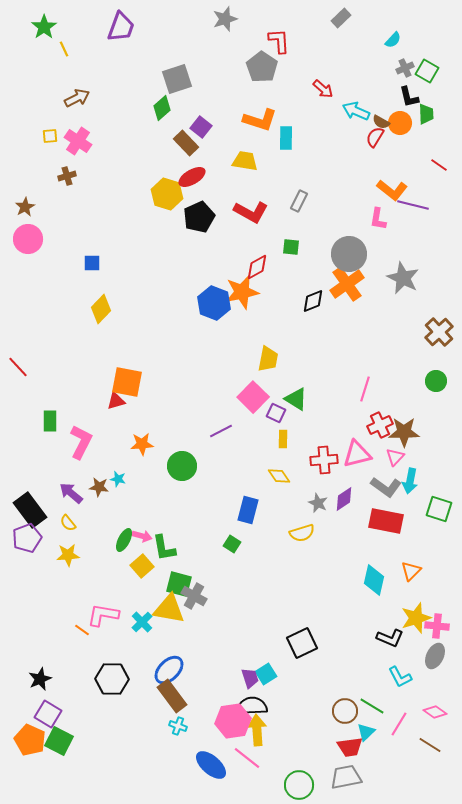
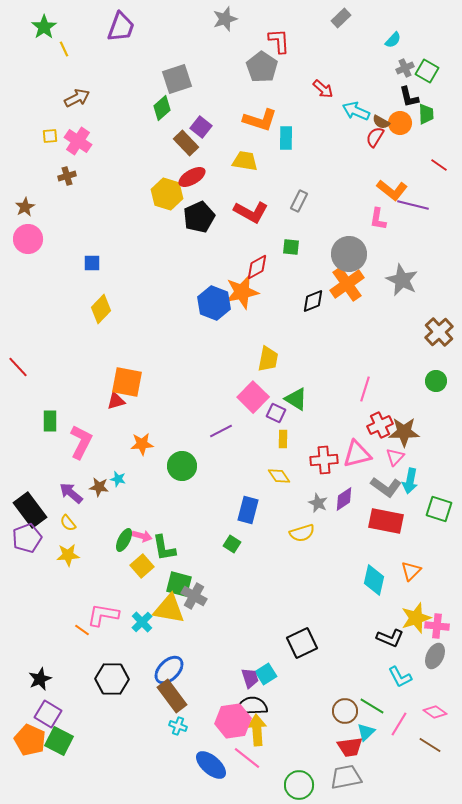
gray star at (403, 278): moved 1 px left, 2 px down
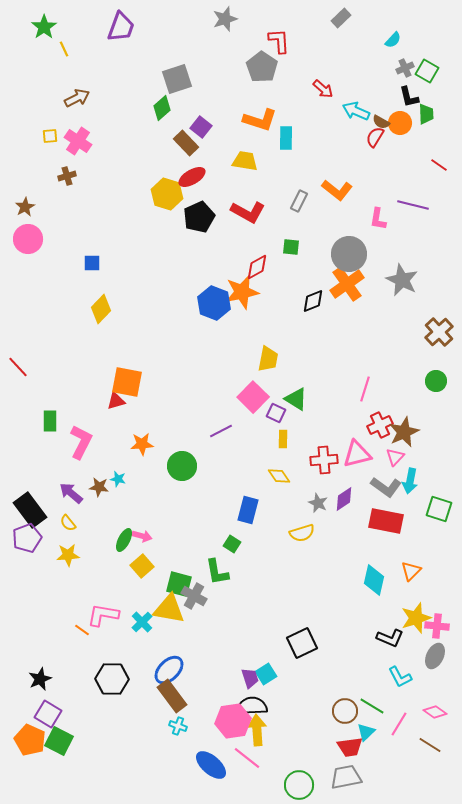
orange L-shape at (392, 190): moved 55 px left
red L-shape at (251, 212): moved 3 px left
brown star at (404, 432): rotated 24 degrees counterclockwise
green L-shape at (164, 548): moved 53 px right, 24 px down
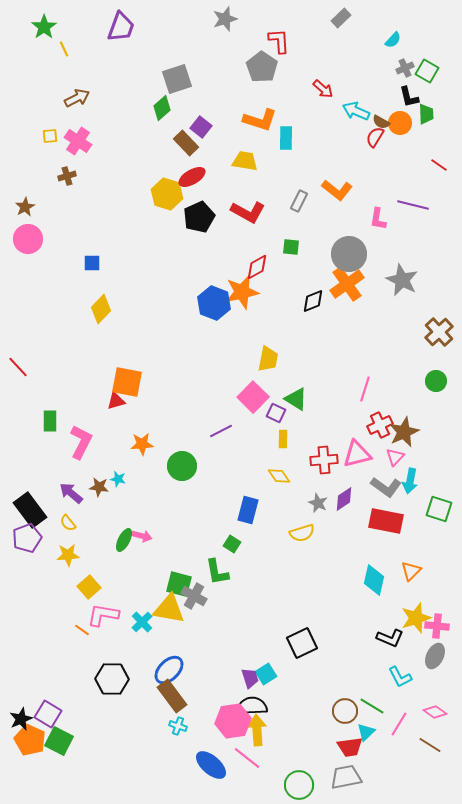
yellow square at (142, 566): moved 53 px left, 21 px down
black star at (40, 679): moved 19 px left, 40 px down
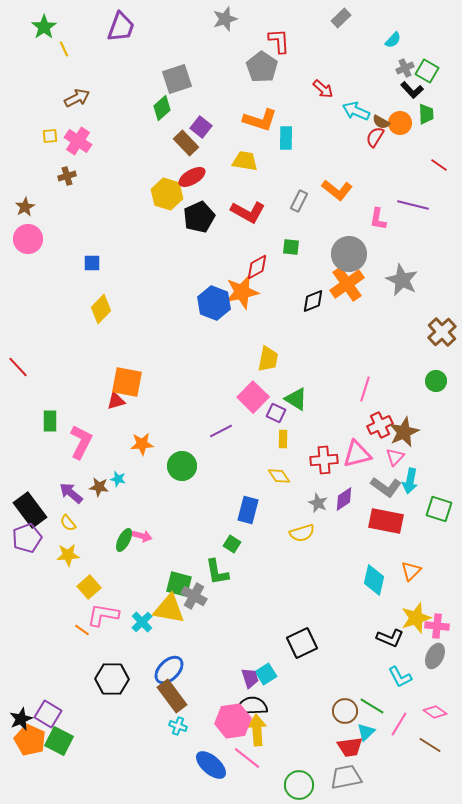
black L-shape at (409, 97): moved 3 px right, 7 px up; rotated 30 degrees counterclockwise
brown cross at (439, 332): moved 3 px right
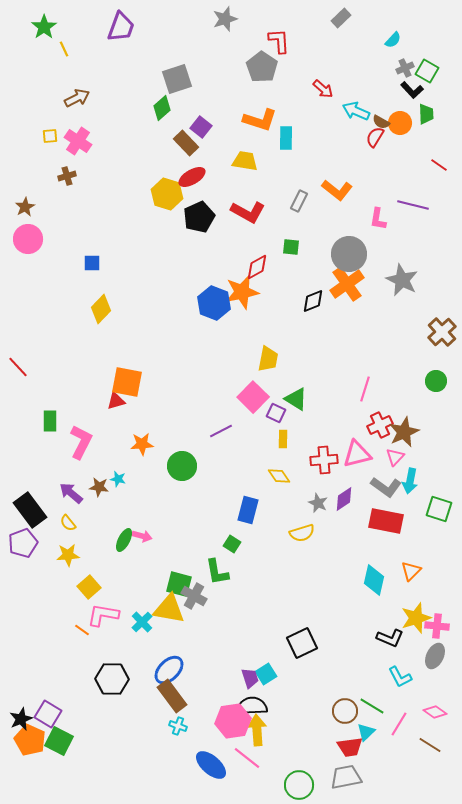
purple pentagon at (27, 538): moved 4 px left, 5 px down
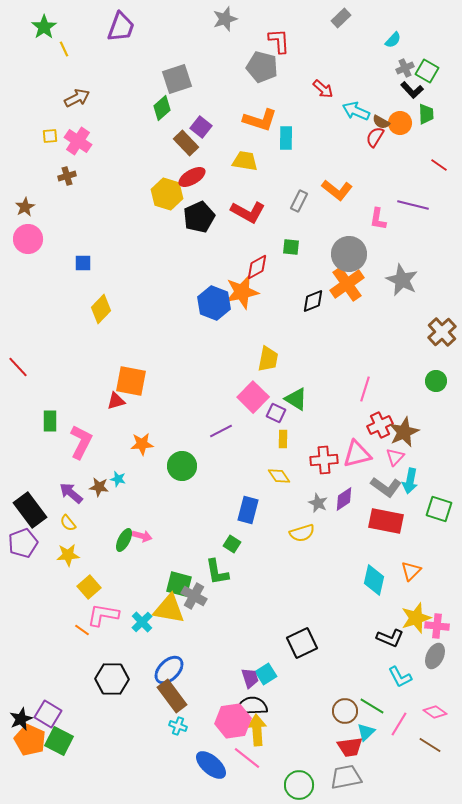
gray pentagon at (262, 67): rotated 20 degrees counterclockwise
blue square at (92, 263): moved 9 px left
orange square at (127, 382): moved 4 px right, 1 px up
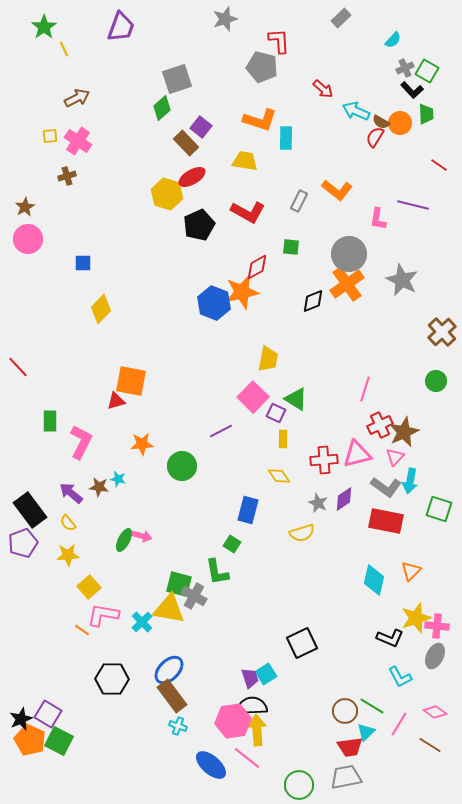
black pentagon at (199, 217): moved 8 px down
